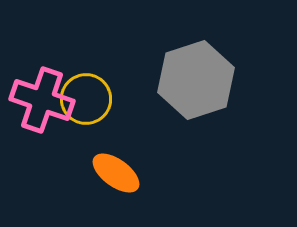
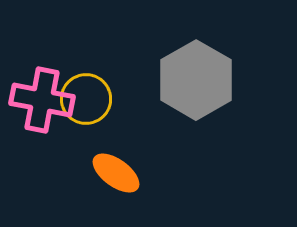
gray hexagon: rotated 12 degrees counterclockwise
pink cross: rotated 8 degrees counterclockwise
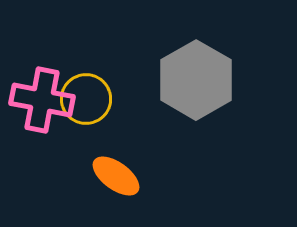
orange ellipse: moved 3 px down
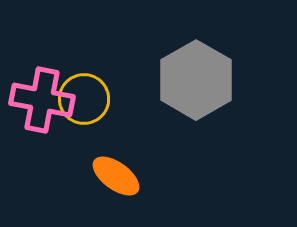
yellow circle: moved 2 px left
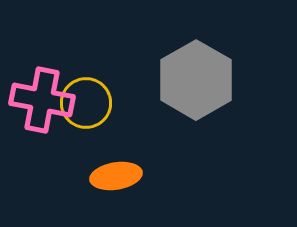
yellow circle: moved 2 px right, 4 px down
orange ellipse: rotated 45 degrees counterclockwise
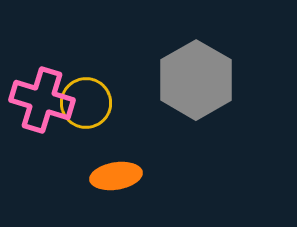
pink cross: rotated 6 degrees clockwise
